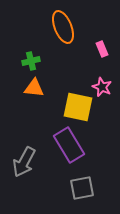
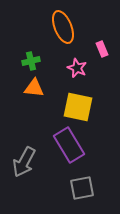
pink star: moved 25 px left, 19 px up
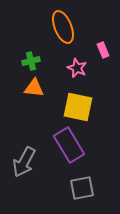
pink rectangle: moved 1 px right, 1 px down
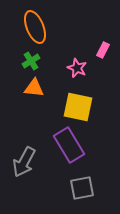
orange ellipse: moved 28 px left
pink rectangle: rotated 49 degrees clockwise
green cross: rotated 18 degrees counterclockwise
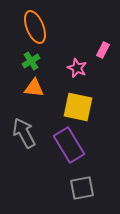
gray arrow: moved 29 px up; rotated 124 degrees clockwise
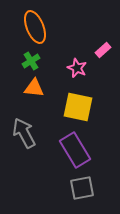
pink rectangle: rotated 21 degrees clockwise
purple rectangle: moved 6 px right, 5 px down
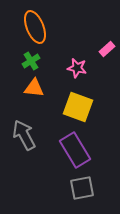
pink rectangle: moved 4 px right, 1 px up
pink star: rotated 12 degrees counterclockwise
yellow square: rotated 8 degrees clockwise
gray arrow: moved 2 px down
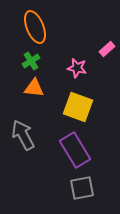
gray arrow: moved 1 px left
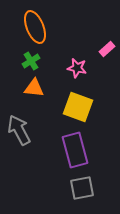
gray arrow: moved 4 px left, 5 px up
purple rectangle: rotated 16 degrees clockwise
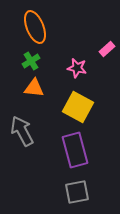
yellow square: rotated 8 degrees clockwise
gray arrow: moved 3 px right, 1 px down
gray square: moved 5 px left, 4 px down
